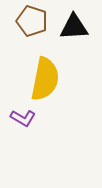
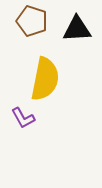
black triangle: moved 3 px right, 2 px down
purple L-shape: rotated 30 degrees clockwise
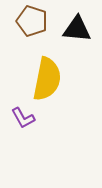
black triangle: rotated 8 degrees clockwise
yellow semicircle: moved 2 px right
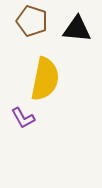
yellow semicircle: moved 2 px left
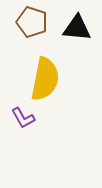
brown pentagon: moved 1 px down
black triangle: moved 1 px up
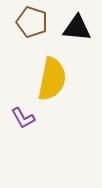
yellow semicircle: moved 7 px right
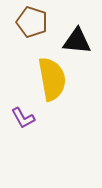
black triangle: moved 13 px down
yellow semicircle: rotated 21 degrees counterclockwise
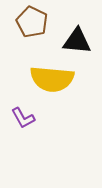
brown pentagon: rotated 8 degrees clockwise
yellow semicircle: rotated 105 degrees clockwise
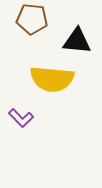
brown pentagon: moved 3 px up; rotated 20 degrees counterclockwise
purple L-shape: moved 2 px left; rotated 15 degrees counterclockwise
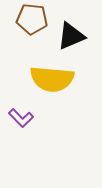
black triangle: moved 6 px left, 5 px up; rotated 28 degrees counterclockwise
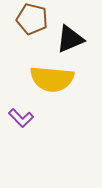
brown pentagon: rotated 8 degrees clockwise
black triangle: moved 1 px left, 3 px down
